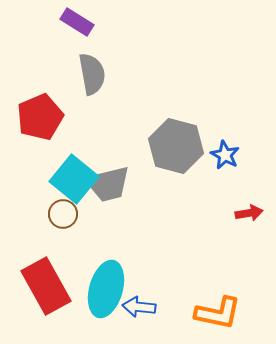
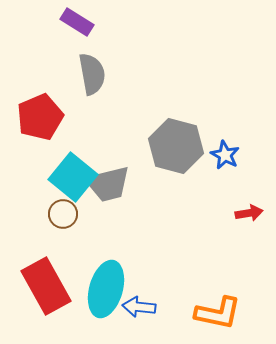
cyan square: moved 1 px left, 2 px up
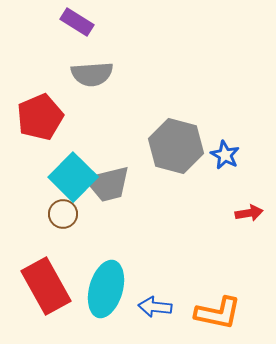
gray semicircle: rotated 96 degrees clockwise
cyan square: rotated 6 degrees clockwise
blue arrow: moved 16 px right
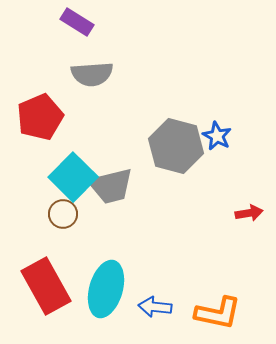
blue star: moved 8 px left, 19 px up
gray trapezoid: moved 3 px right, 2 px down
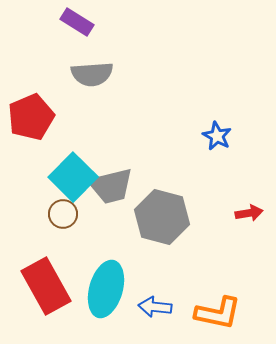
red pentagon: moved 9 px left
gray hexagon: moved 14 px left, 71 px down
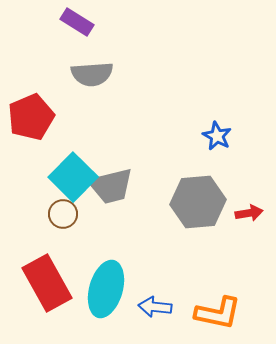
gray hexagon: moved 36 px right, 15 px up; rotated 20 degrees counterclockwise
red rectangle: moved 1 px right, 3 px up
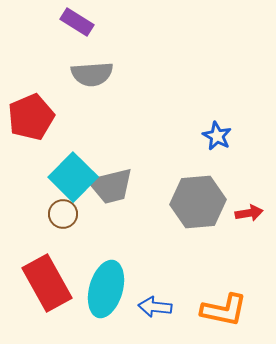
orange L-shape: moved 6 px right, 3 px up
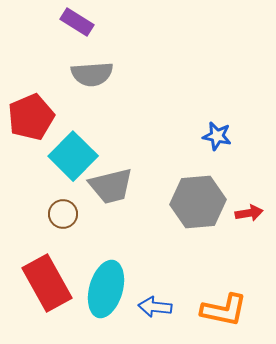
blue star: rotated 16 degrees counterclockwise
cyan square: moved 21 px up
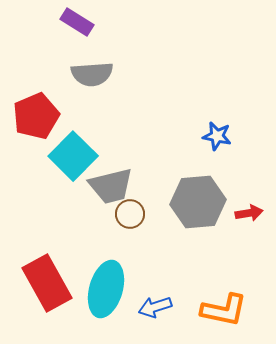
red pentagon: moved 5 px right, 1 px up
brown circle: moved 67 px right
blue arrow: rotated 24 degrees counterclockwise
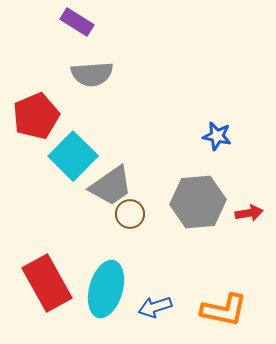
gray trapezoid: rotated 21 degrees counterclockwise
